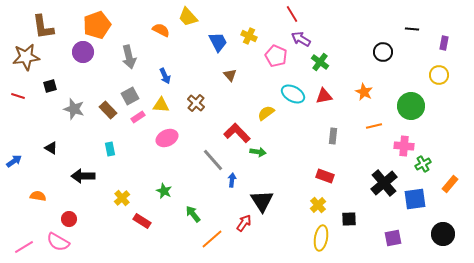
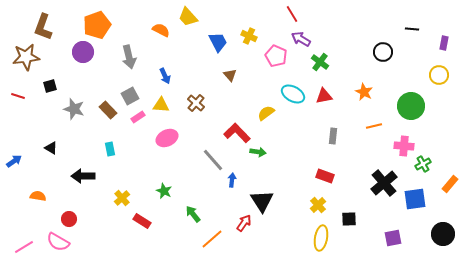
brown L-shape at (43, 27): rotated 28 degrees clockwise
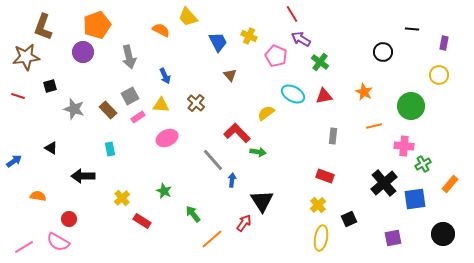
black square at (349, 219): rotated 21 degrees counterclockwise
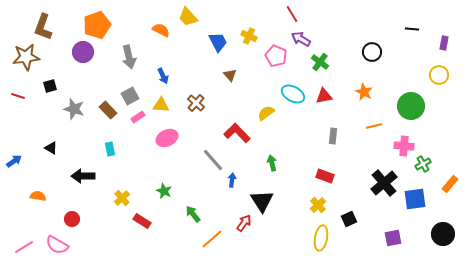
black circle at (383, 52): moved 11 px left
blue arrow at (165, 76): moved 2 px left
green arrow at (258, 152): moved 14 px right, 11 px down; rotated 112 degrees counterclockwise
red circle at (69, 219): moved 3 px right
pink semicircle at (58, 242): moved 1 px left, 3 px down
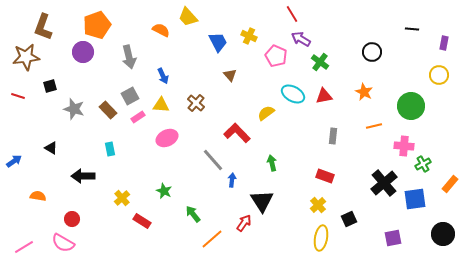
pink semicircle at (57, 245): moved 6 px right, 2 px up
